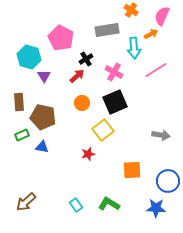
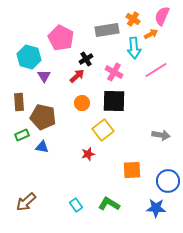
orange cross: moved 2 px right, 9 px down
black square: moved 1 px left, 1 px up; rotated 25 degrees clockwise
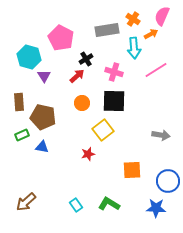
pink cross: rotated 12 degrees counterclockwise
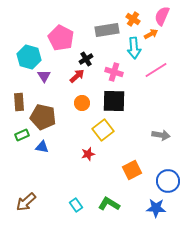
orange square: rotated 24 degrees counterclockwise
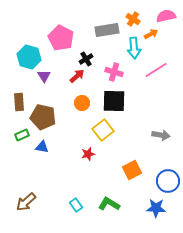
pink semicircle: moved 4 px right; rotated 54 degrees clockwise
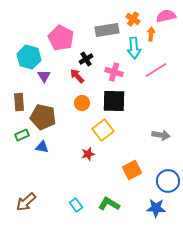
orange arrow: rotated 56 degrees counterclockwise
red arrow: rotated 91 degrees counterclockwise
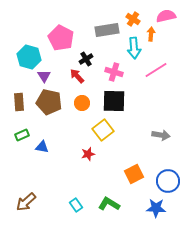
brown pentagon: moved 6 px right, 15 px up
orange square: moved 2 px right, 4 px down
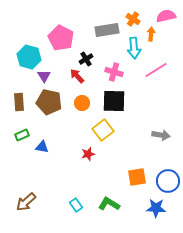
orange square: moved 3 px right, 3 px down; rotated 18 degrees clockwise
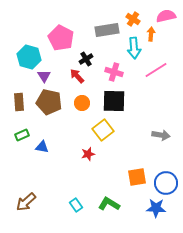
blue circle: moved 2 px left, 2 px down
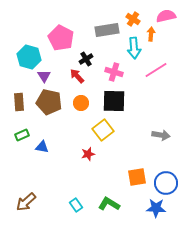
orange circle: moved 1 px left
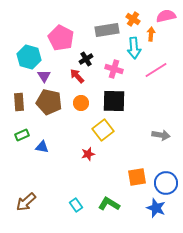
pink cross: moved 3 px up
blue star: rotated 18 degrees clockwise
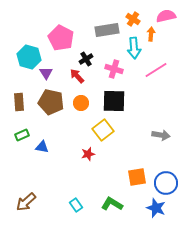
purple triangle: moved 2 px right, 3 px up
brown pentagon: moved 2 px right
green L-shape: moved 3 px right
